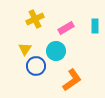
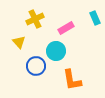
cyan rectangle: moved 8 px up; rotated 24 degrees counterclockwise
yellow triangle: moved 6 px left, 7 px up; rotated 16 degrees counterclockwise
orange L-shape: rotated 115 degrees clockwise
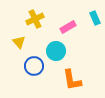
pink rectangle: moved 2 px right, 1 px up
blue circle: moved 2 px left
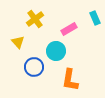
yellow cross: rotated 12 degrees counterclockwise
pink rectangle: moved 1 px right, 2 px down
yellow triangle: moved 1 px left
blue circle: moved 1 px down
orange L-shape: moved 2 px left; rotated 20 degrees clockwise
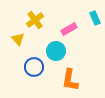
yellow cross: moved 1 px down
yellow triangle: moved 3 px up
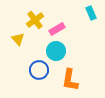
cyan rectangle: moved 4 px left, 5 px up
pink rectangle: moved 12 px left
blue circle: moved 5 px right, 3 px down
